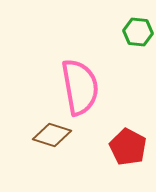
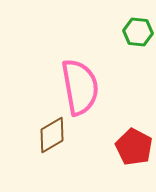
brown diamond: rotated 48 degrees counterclockwise
red pentagon: moved 6 px right
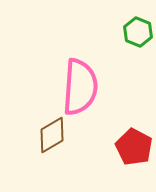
green hexagon: rotated 16 degrees clockwise
pink semicircle: rotated 14 degrees clockwise
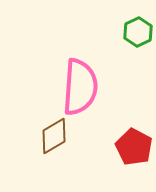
green hexagon: rotated 12 degrees clockwise
brown diamond: moved 2 px right, 1 px down
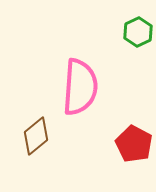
brown diamond: moved 18 px left; rotated 9 degrees counterclockwise
red pentagon: moved 3 px up
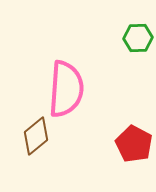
green hexagon: moved 6 px down; rotated 24 degrees clockwise
pink semicircle: moved 14 px left, 2 px down
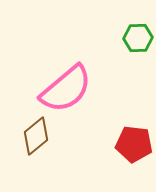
pink semicircle: rotated 46 degrees clockwise
red pentagon: rotated 21 degrees counterclockwise
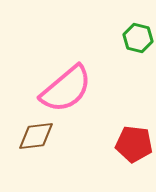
green hexagon: rotated 16 degrees clockwise
brown diamond: rotated 33 degrees clockwise
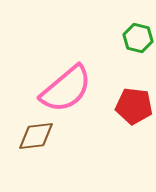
red pentagon: moved 38 px up
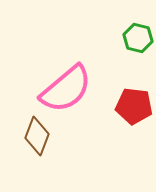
brown diamond: moved 1 px right; rotated 63 degrees counterclockwise
